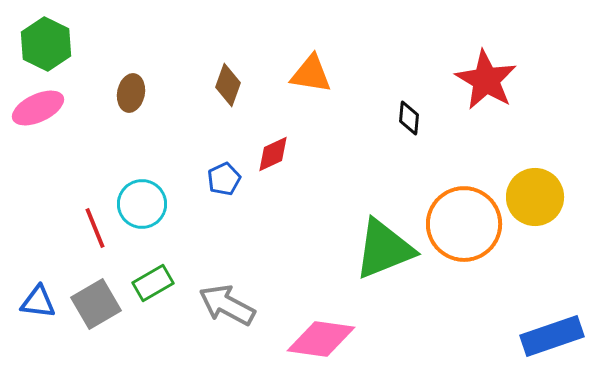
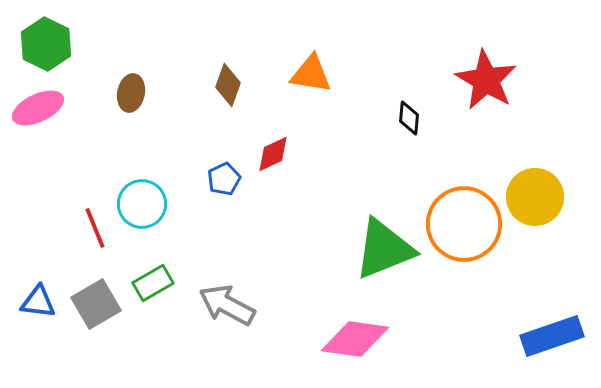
pink diamond: moved 34 px right
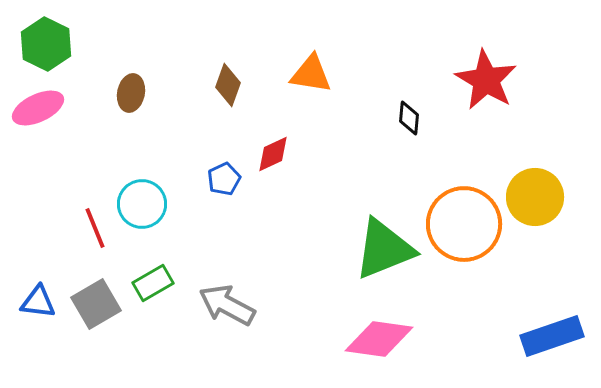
pink diamond: moved 24 px right
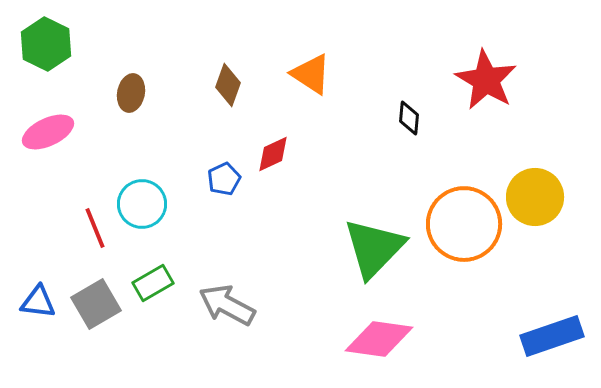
orange triangle: rotated 24 degrees clockwise
pink ellipse: moved 10 px right, 24 px down
green triangle: moved 10 px left, 1 px up; rotated 24 degrees counterclockwise
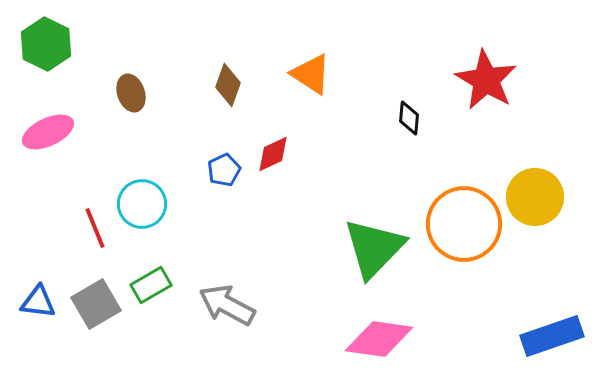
brown ellipse: rotated 30 degrees counterclockwise
blue pentagon: moved 9 px up
green rectangle: moved 2 px left, 2 px down
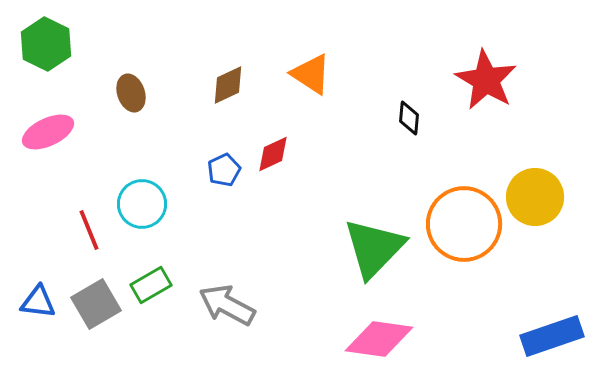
brown diamond: rotated 45 degrees clockwise
red line: moved 6 px left, 2 px down
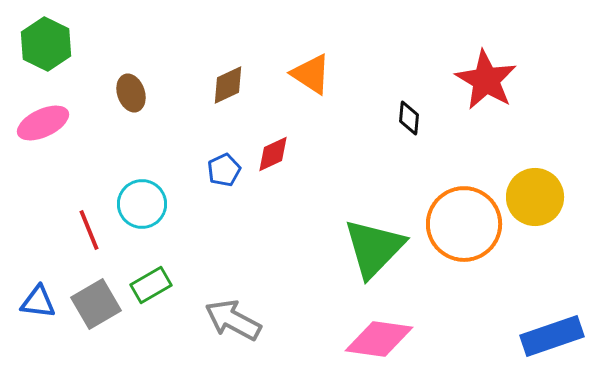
pink ellipse: moved 5 px left, 9 px up
gray arrow: moved 6 px right, 15 px down
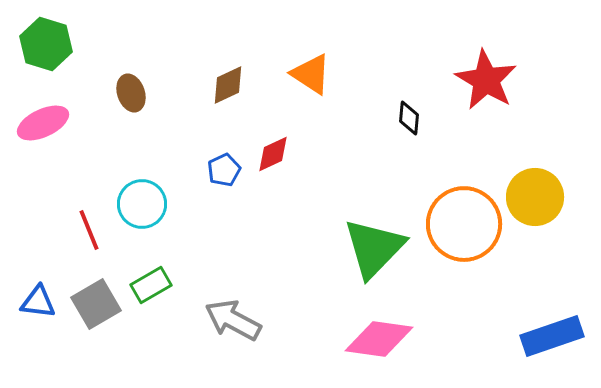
green hexagon: rotated 9 degrees counterclockwise
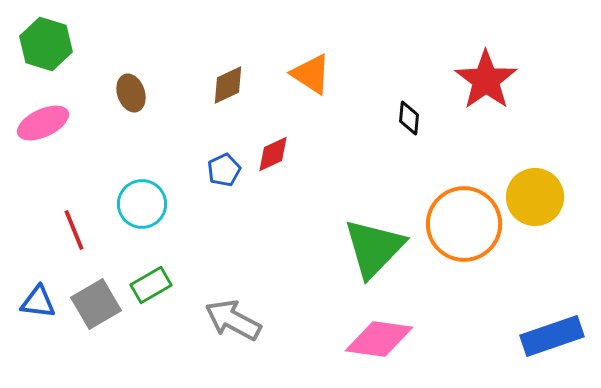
red star: rotated 6 degrees clockwise
red line: moved 15 px left
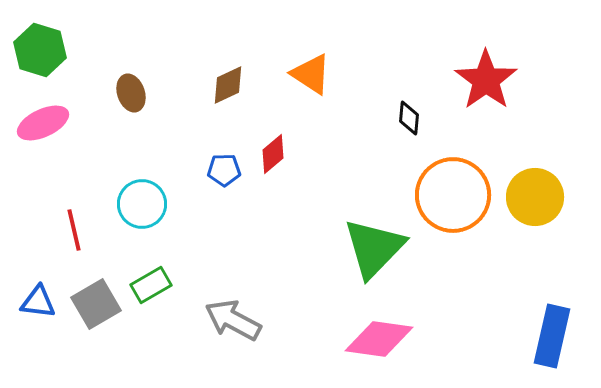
green hexagon: moved 6 px left, 6 px down
red diamond: rotated 15 degrees counterclockwise
blue pentagon: rotated 24 degrees clockwise
orange circle: moved 11 px left, 29 px up
red line: rotated 9 degrees clockwise
blue rectangle: rotated 58 degrees counterclockwise
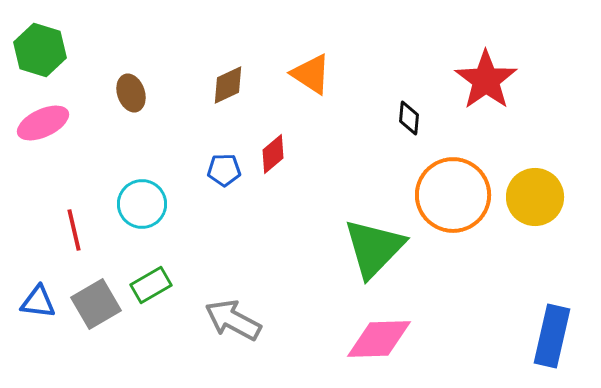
pink diamond: rotated 10 degrees counterclockwise
